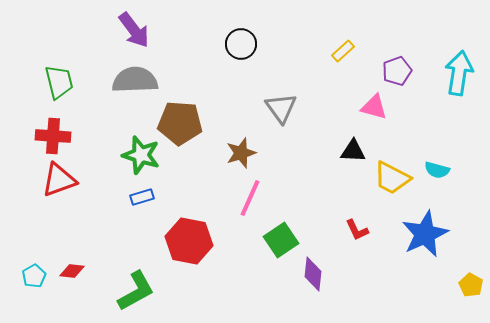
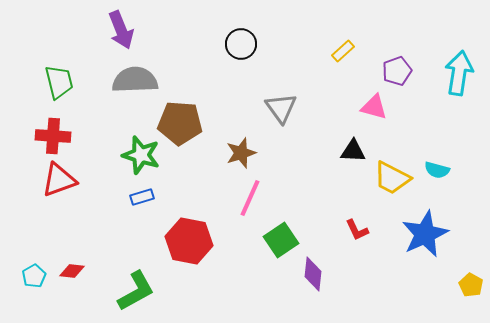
purple arrow: moved 13 px left; rotated 15 degrees clockwise
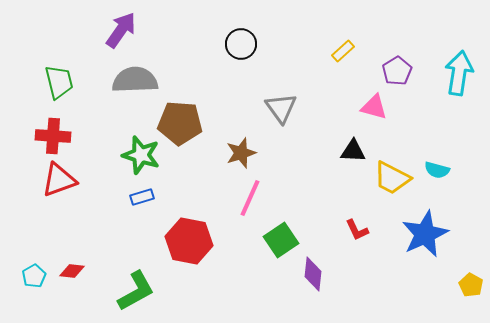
purple arrow: rotated 123 degrees counterclockwise
purple pentagon: rotated 12 degrees counterclockwise
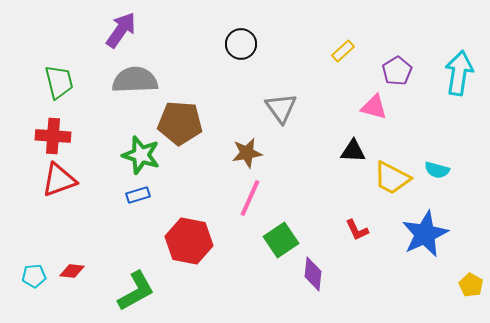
brown star: moved 6 px right; rotated 8 degrees clockwise
blue rectangle: moved 4 px left, 2 px up
cyan pentagon: rotated 25 degrees clockwise
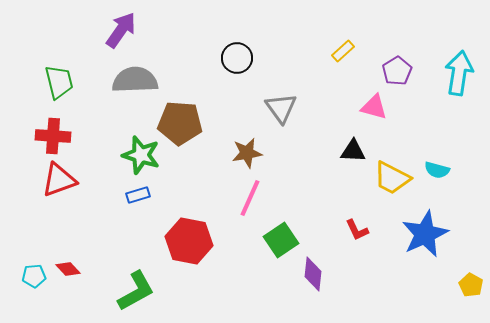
black circle: moved 4 px left, 14 px down
red diamond: moved 4 px left, 2 px up; rotated 40 degrees clockwise
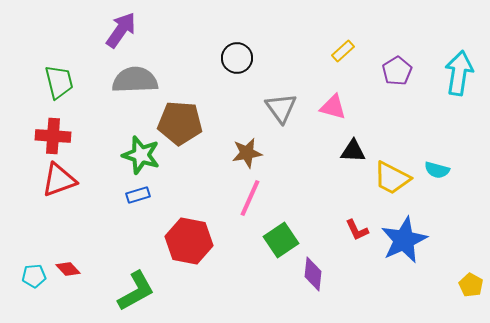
pink triangle: moved 41 px left
blue star: moved 21 px left, 6 px down
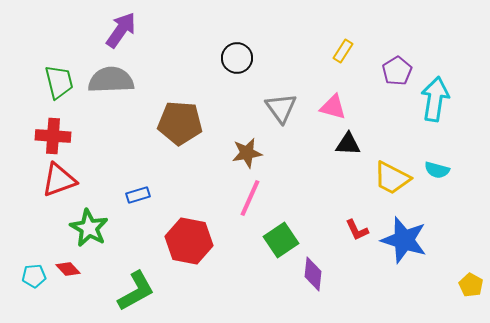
yellow rectangle: rotated 15 degrees counterclockwise
cyan arrow: moved 24 px left, 26 px down
gray semicircle: moved 24 px left
black triangle: moved 5 px left, 7 px up
green star: moved 52 px left, 73 px down; rotated 12 degrees clockwise
blue star: rotated 30 degrees counterclockwise
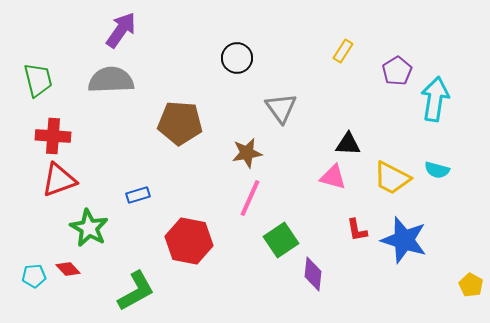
green trapezoid: moved 21 px left, 2 px up
pink triangle: moved 70 px down
red L-shape: rotated 15 degrees clockwise
